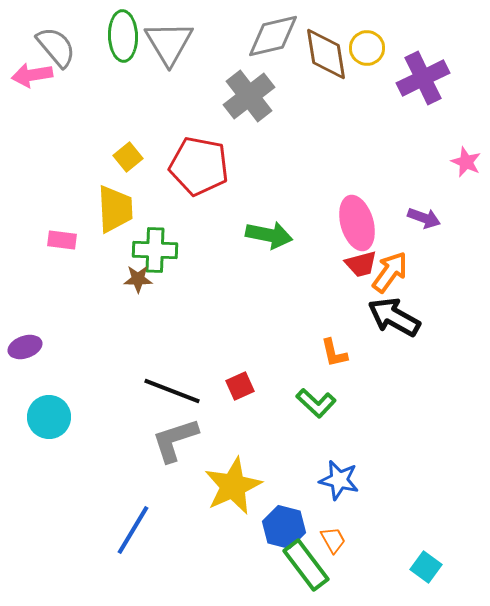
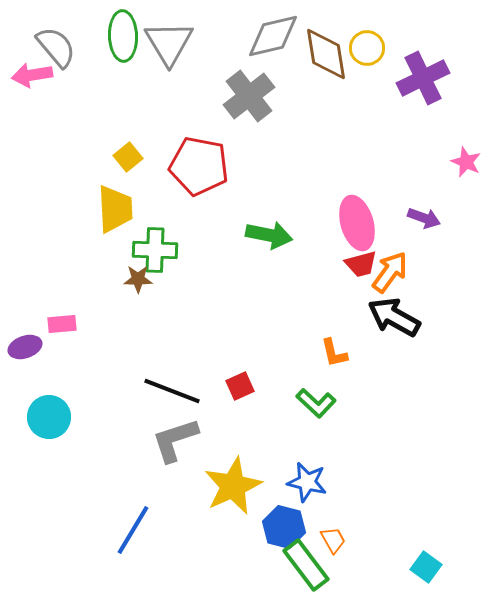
pink rectangle: moved 84 px down; rotated 12 degrees counterclockwise
blue star: moved 32 px left, 2 px down
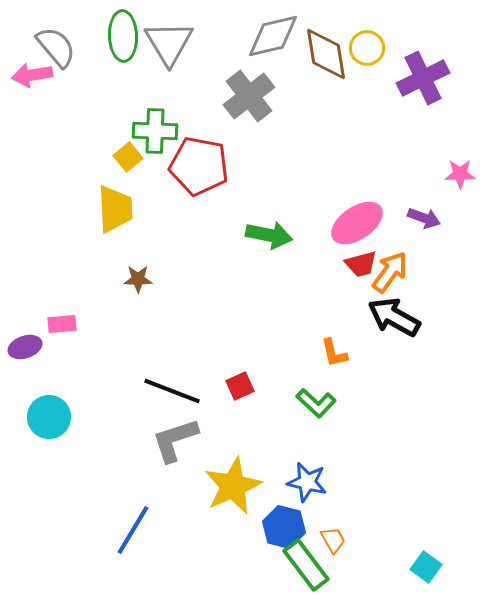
pink star: moved 6 px left, 12 px down; rotated 24 degrees counterclockwise
pink ellipse: rotated 72 degrees clockwise
green cross: moved 119 px up
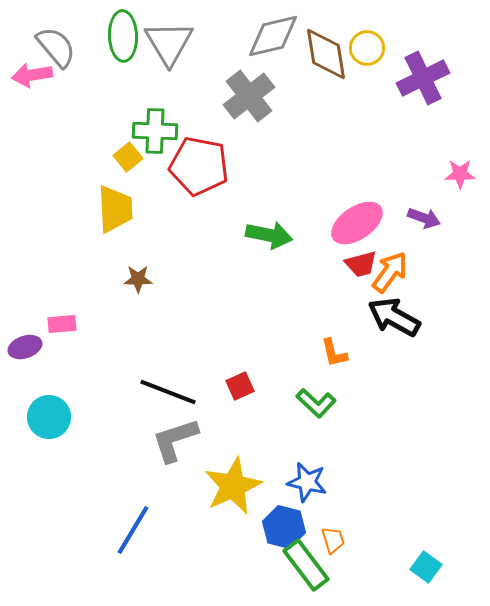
black line: moved 4 px left, 1 px down
orange trapezoid: rotated 12 degrees clockwise
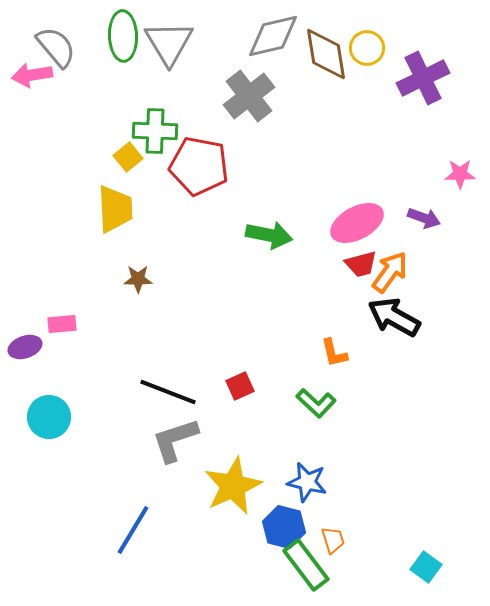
pink ellipse: rotated 6 degrees clockwise
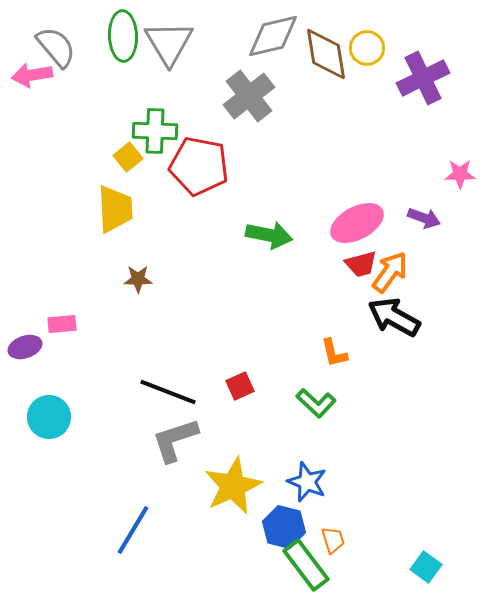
blue star: rotated 9 degrees clockwise
